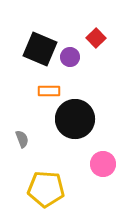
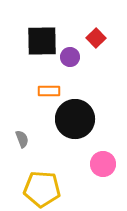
black square: moved 2 px right, 8 px up; rotated 24 degrees counterclockwise
yellow pentagon: moved 4 px left
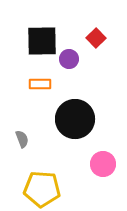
purple circle: moved 1 px left, 2 px down
orange rectangle: moved 9 px left, 7 px up
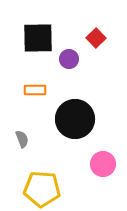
black square: moved 4 px left, 3 px up
orange rectangle: moved 5 px left, 6 px down
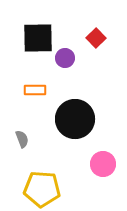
purple circle: moved 4 px left, 1 px up
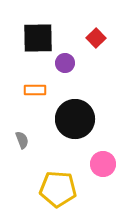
purple circle: moved 5 px down
gray semicircle: moved 1 px down
yellow pentagon: moved 16 px right
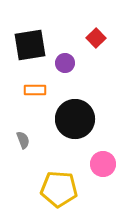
black square: moved 8 px left, 7 px down; rotated 8 degrees counterclockwise
gray semicircle: moved 1 px right
yellow pentagon: moved 1 px right
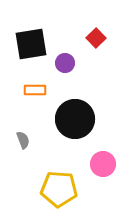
black square: moved 1 px right, 1 px up
